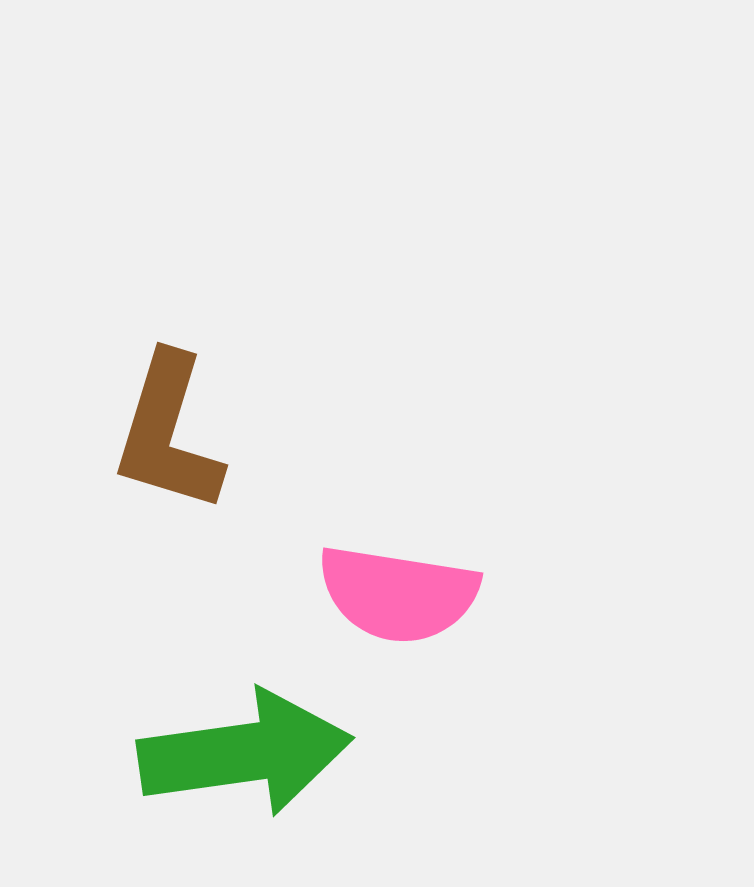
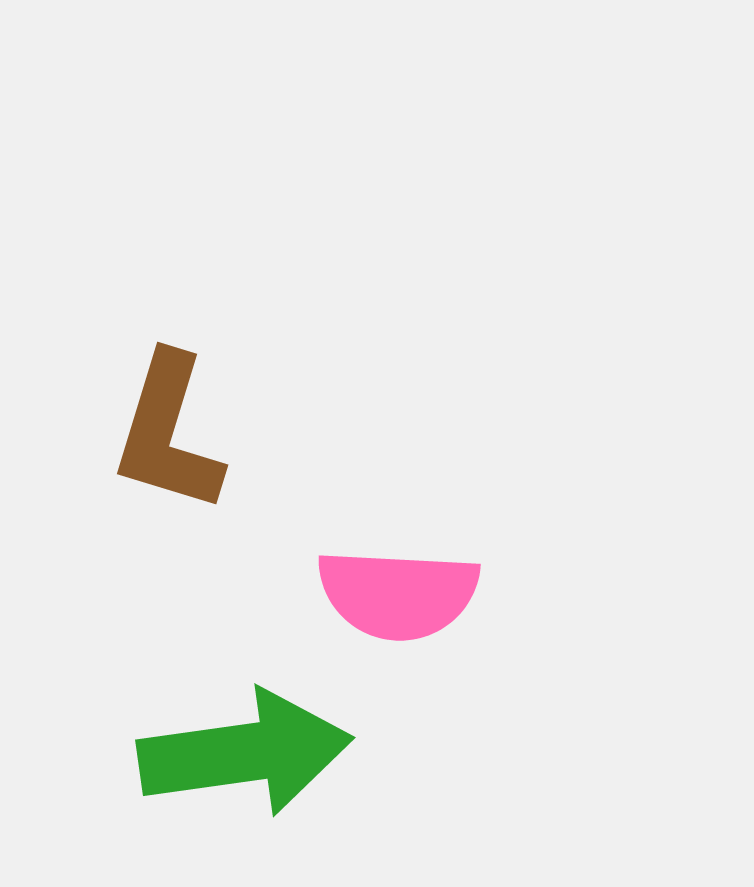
pink semicircle: rotated 6 degrees counterclockwise
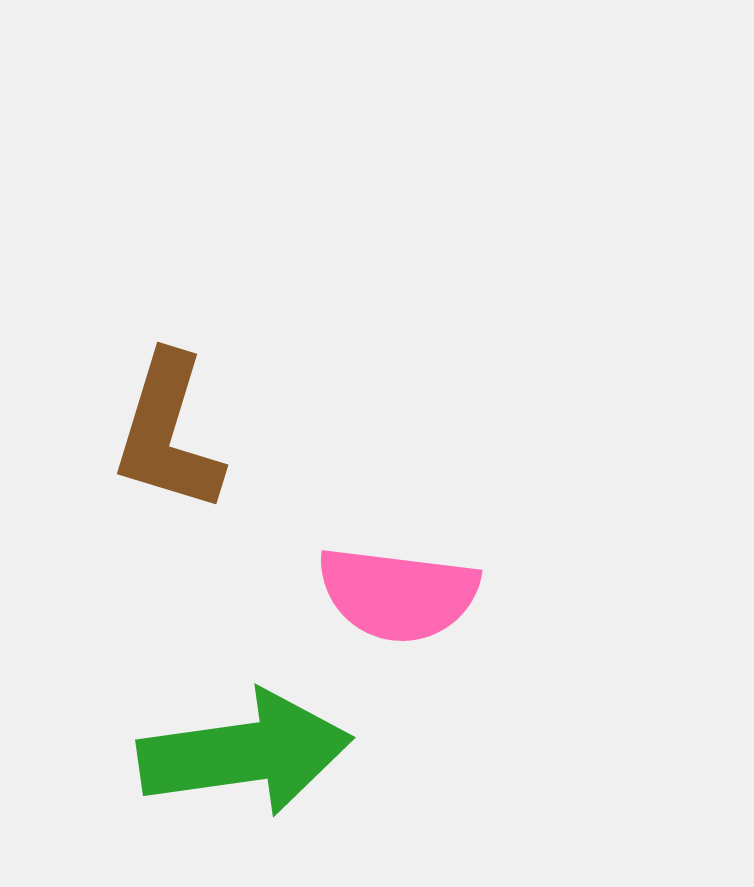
pink semicircle: rotated 4 degrees clockwise
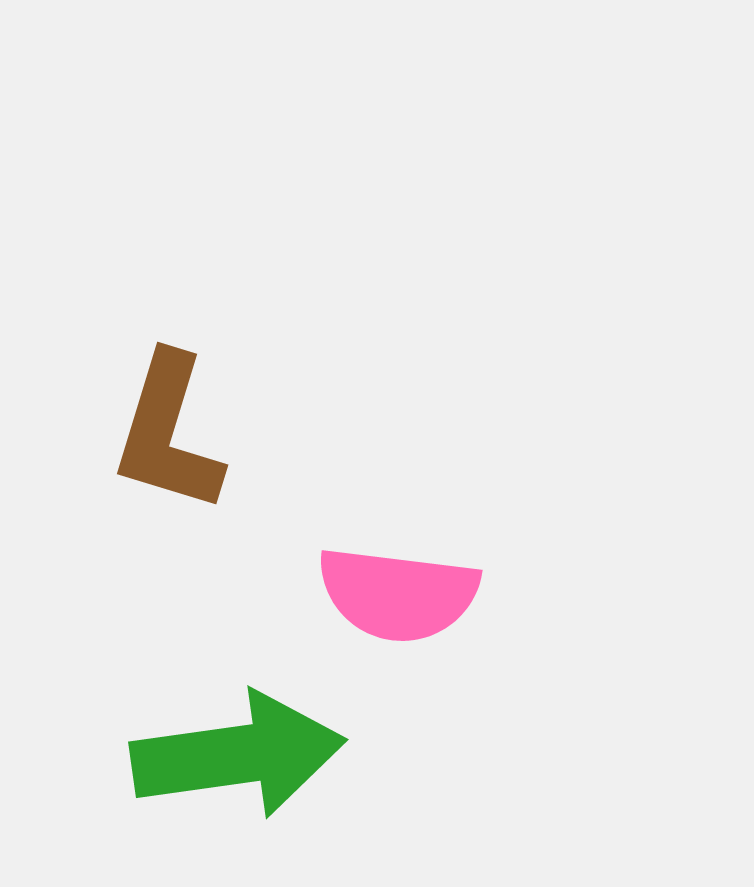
green arrow: moved 7 px left, 2 px down
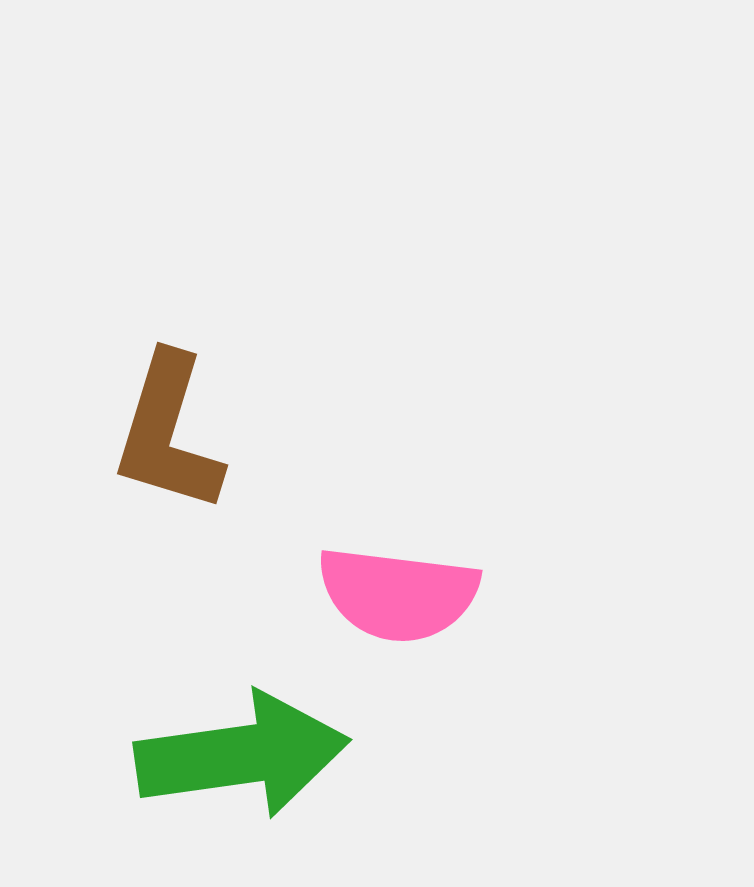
green arrow: moved 4 px right
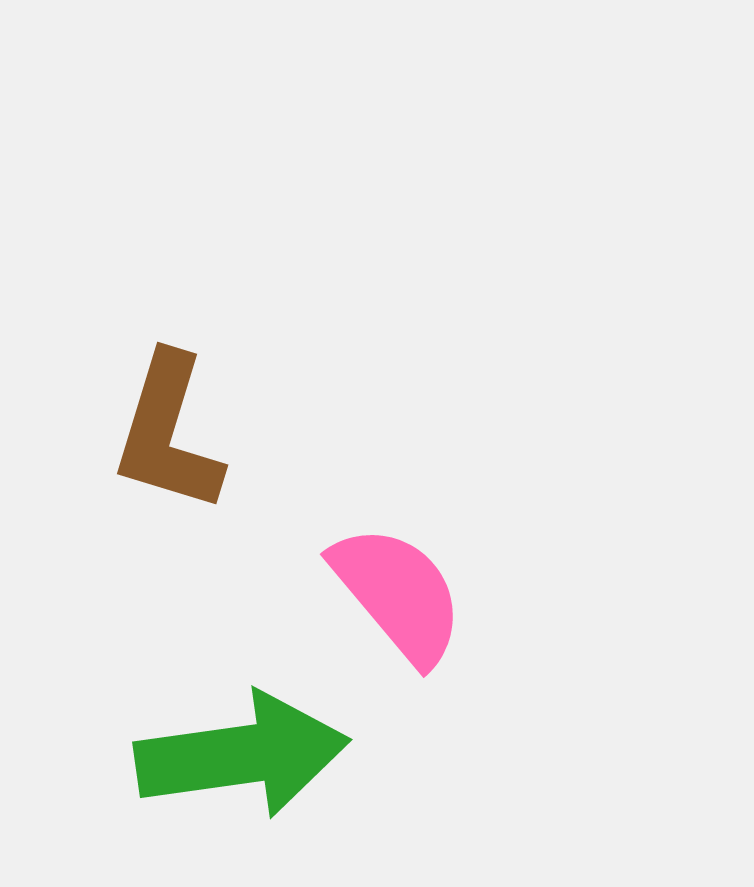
pink semicircle: rotated 137 degrees counterclockwise
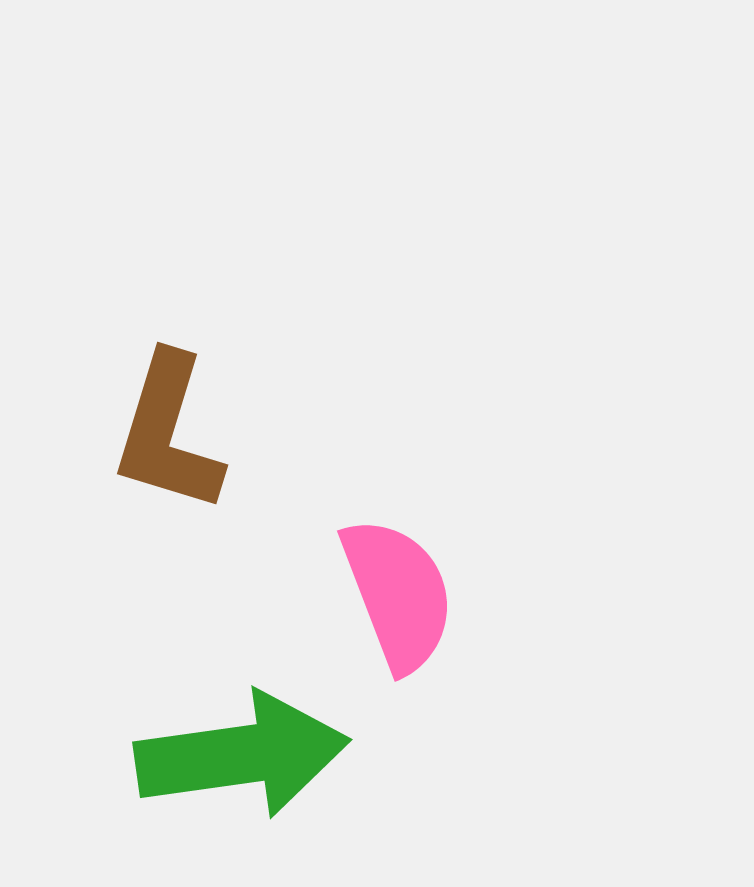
pink semicircle: rotated 19 degrees clockwise
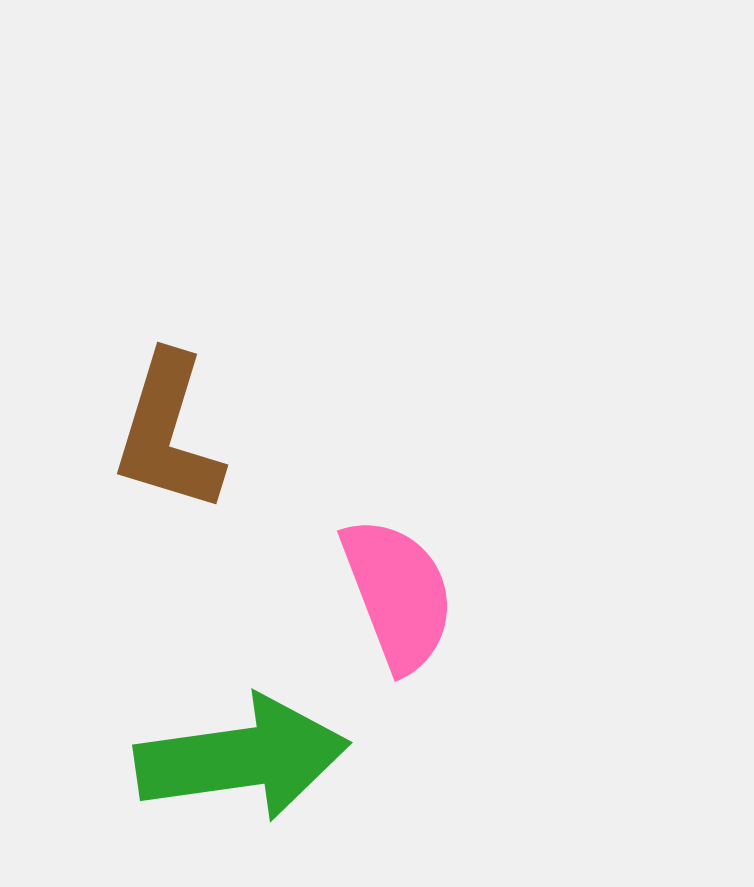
green arrow: moved 3 px down
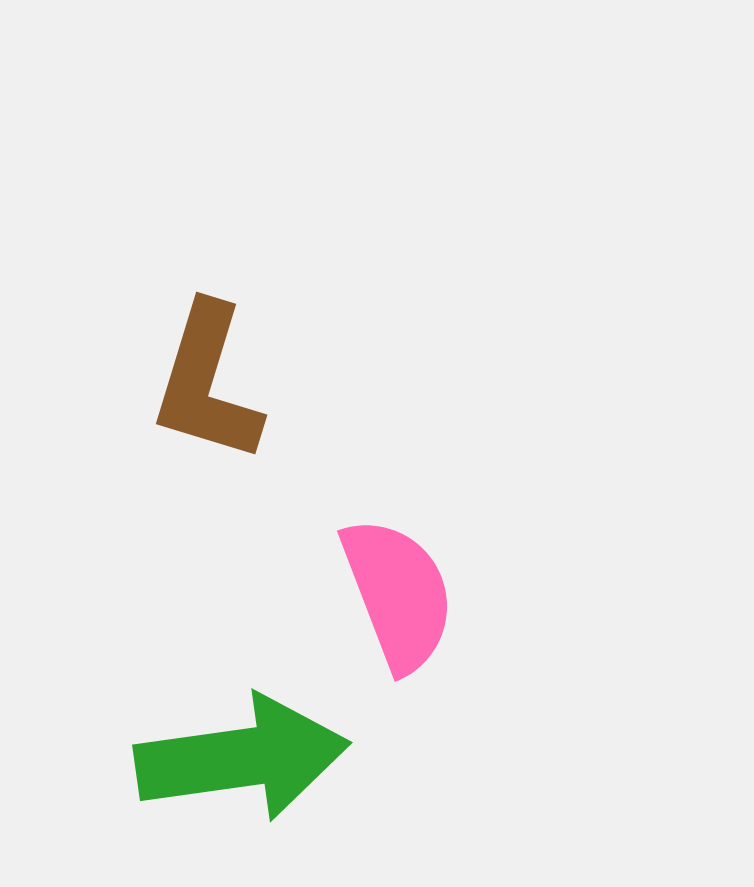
brown L-shape: moved 39 px right, 50 px up
